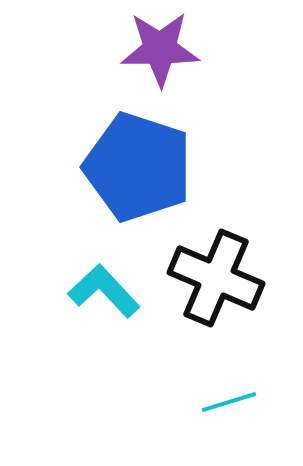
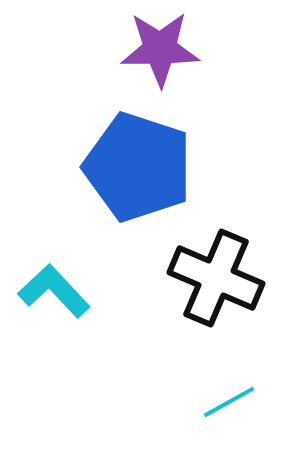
cyan L-shape: moved 50 px left
cyan line: rotated 12 degrees counterclockwise
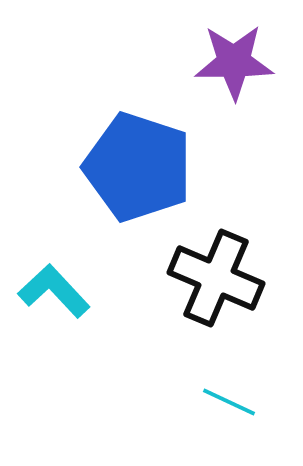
purple star: moved 74 px right, 13 px down
cyan line: rotated 54 degrees clockwise
